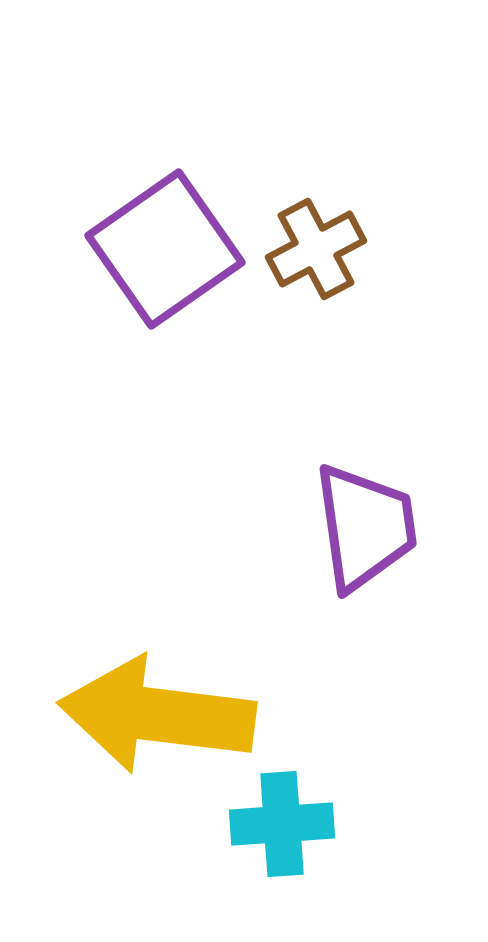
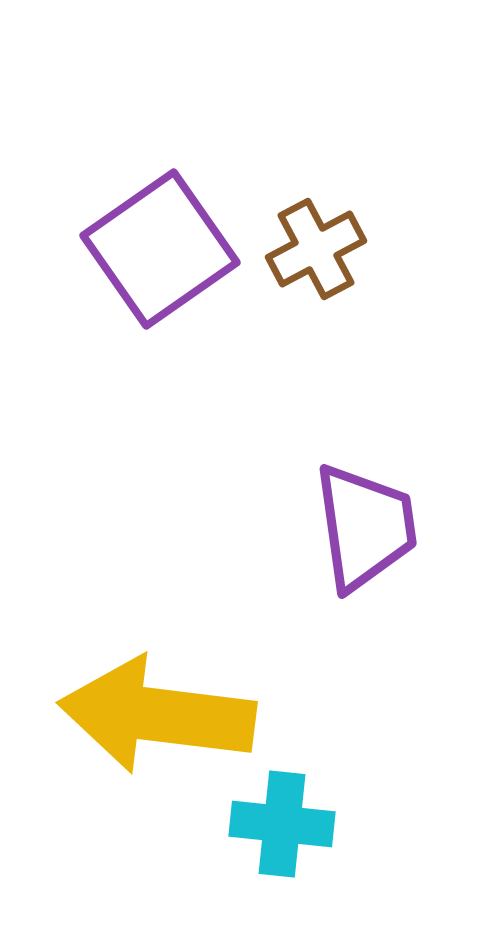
purple square: moved 5 px left
cyan cross: rotated 10 degrees clockwise
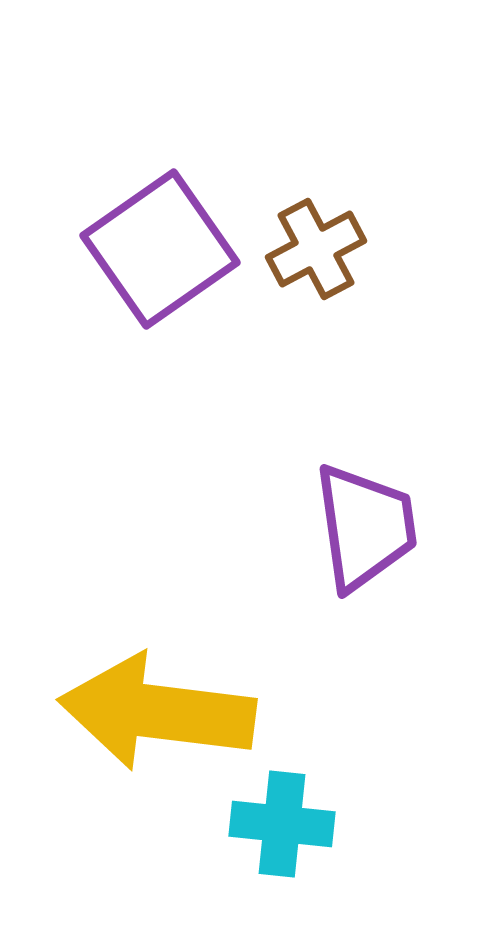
yellow arrow: moved 3 px up
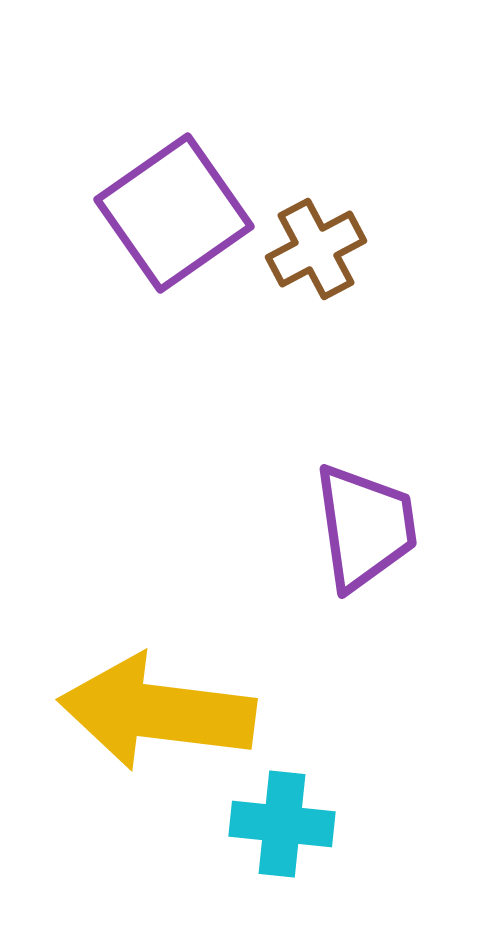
purple square: moved 14 px right, 36 px up
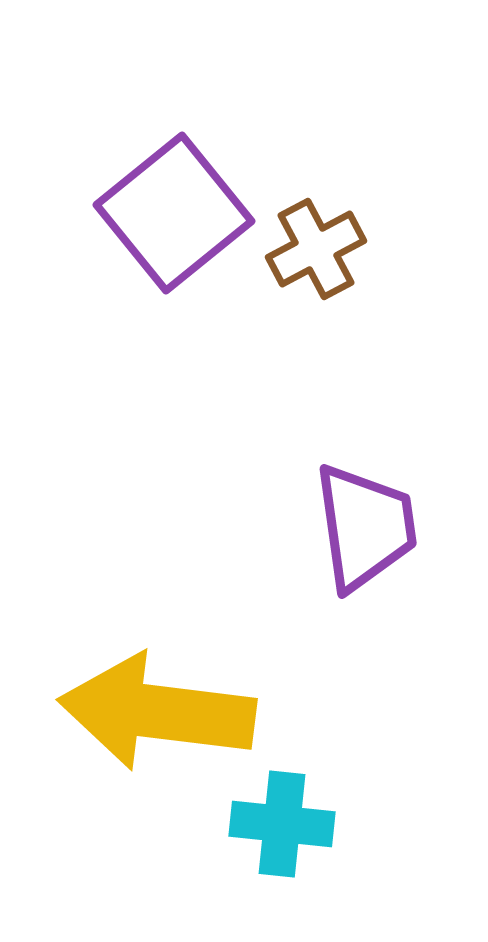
purple square: rotated 4 degrees counterclockwise
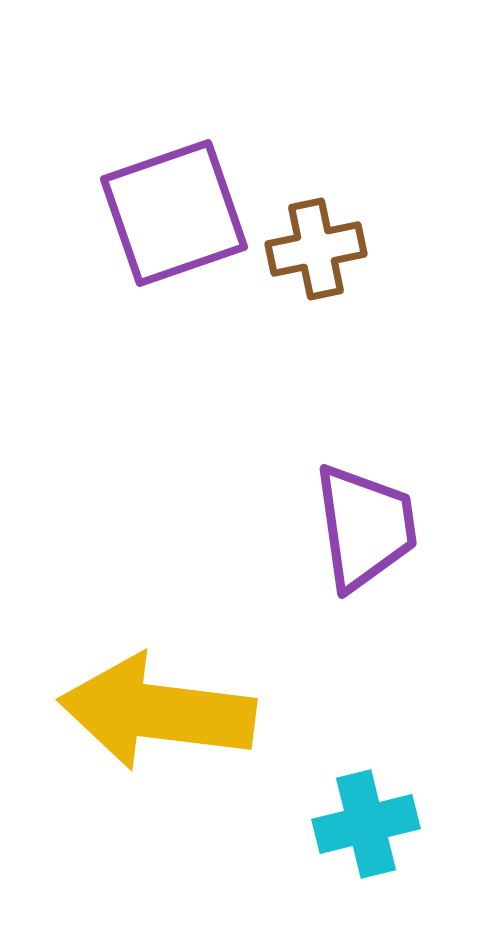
purple square: rotated 20 degrees clockwise
brown cross: rotated 16 degrees clockwise
cyan cross: moved 84 px right; rotated 20 degrees counterclockwise
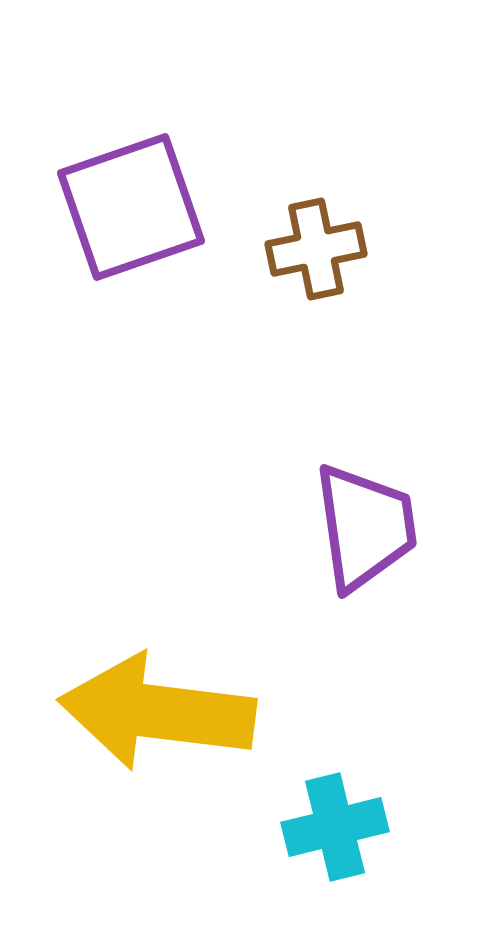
purple square: moved 43 px left, 6 px up
cyan cross: moved 31 px left, 3 px down
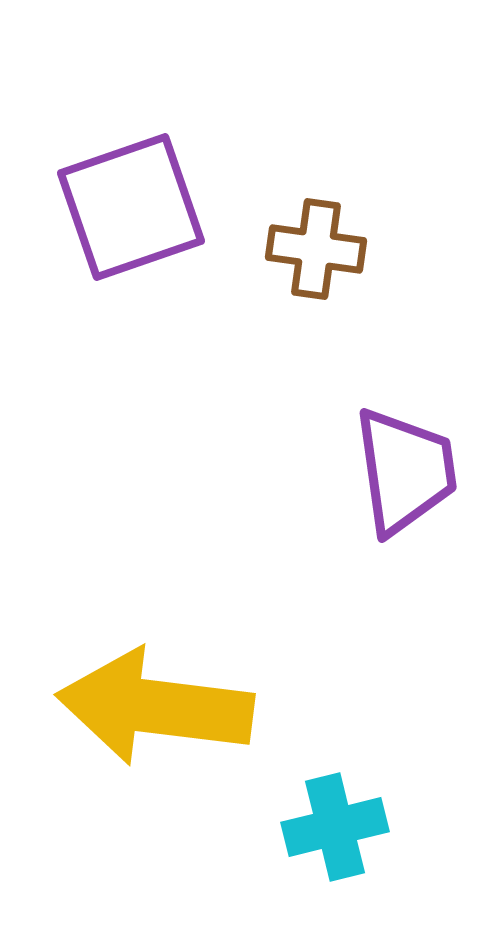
brown cross: rotated 20 degrees clockwise
purple trapezoid: moved 40 px right, 56 px up
yellow arrow: moved 2 px left, 5 px up
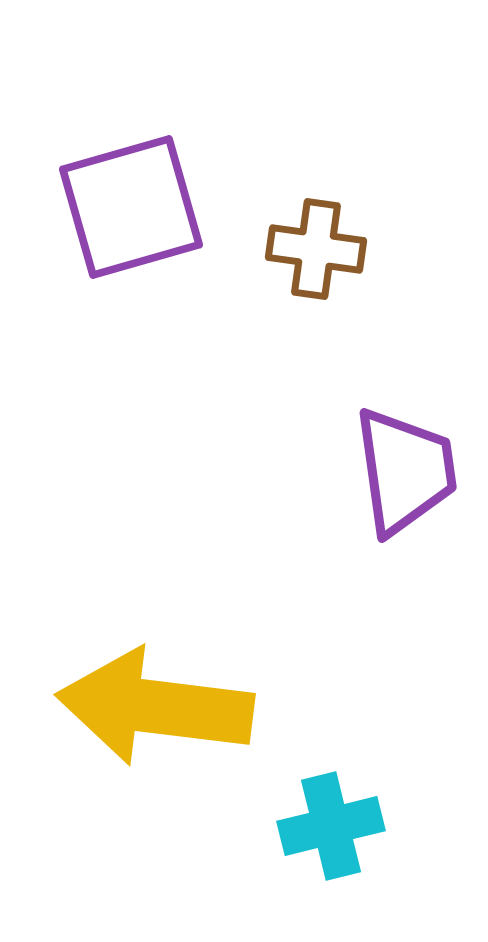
purple square: rotated 3 degrees clockwise
cyan cross: moved 4 px left, 1 px up
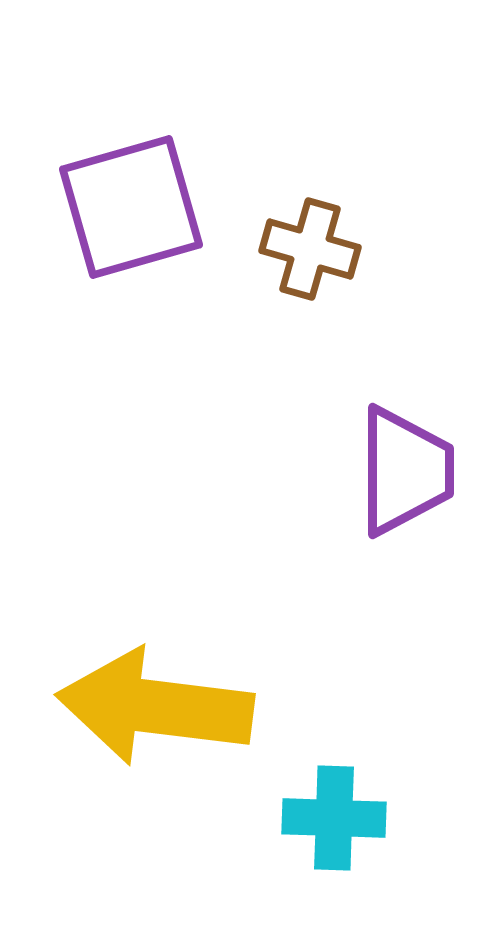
brown cross: moved 6 px left; rotated 8 degrees clockwise
purple trapezoid: rotated 8 degrees clockwise
cyan cross: moved 3 px right, 8 px up; rotated 16 degrees clockwise
